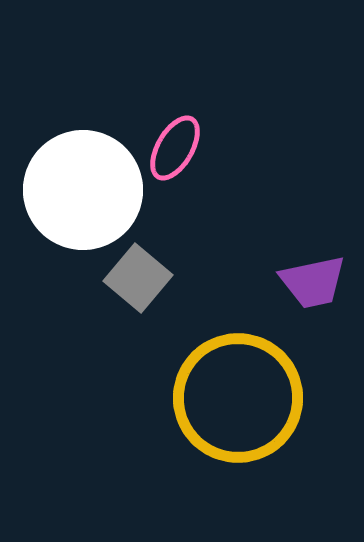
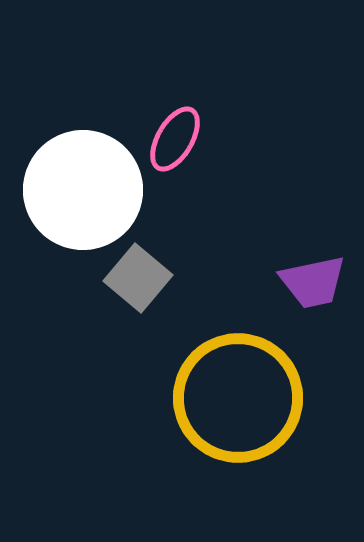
pink ellipse: moved 9 px up
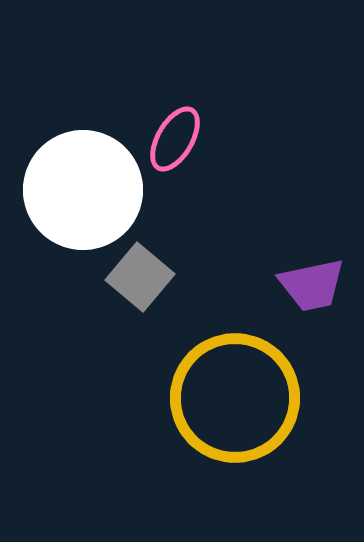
gray square: moved 2 px right, 1 px up
purple trapezoid: moved 1 px left, 3 px down
yellow circle: moved 3 px left
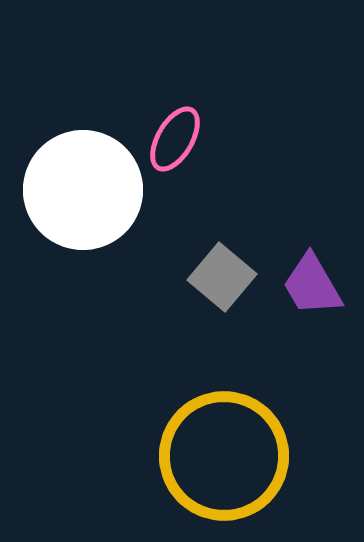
gray square: moved 82 px right
purple trapezoid: rotated 72 degrees clockwise
yellow circle: moved 11 px left, 58 px down
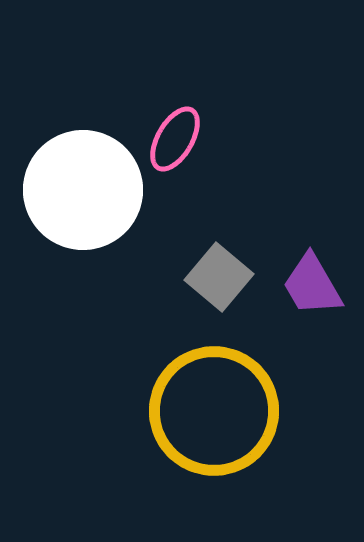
gray square: moved 3 px left
yellow circle: moved 10 px left, 45 px up
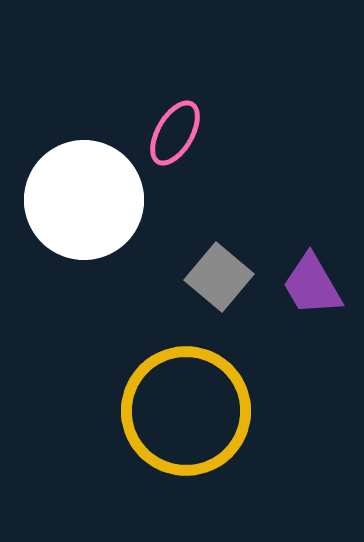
pink ellipse: moved 6 px up
white circle: moved 1 px right, 10 px down
yellow circle: moved 28 px left
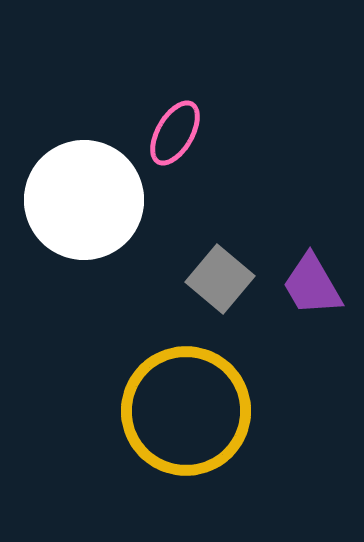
gray square: moved 1 px right, 2 px down
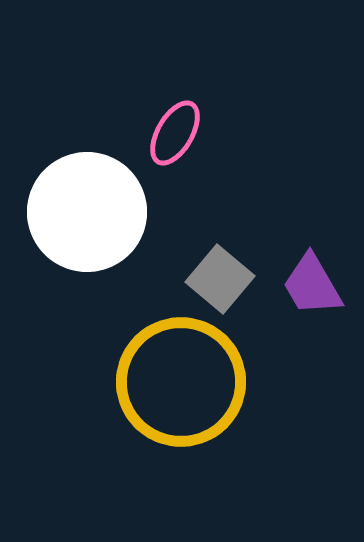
white circle: moved 3 px right, 12 px down
yellow circle: moved 5 px left, 29 px up
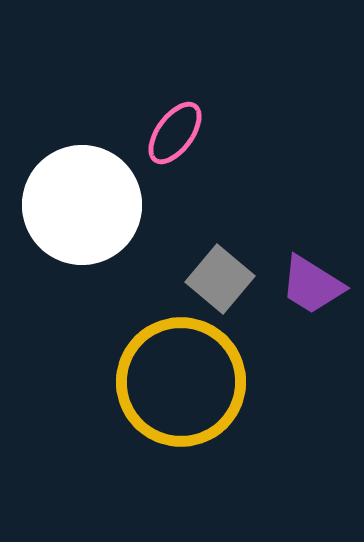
pink ellipse: rotated 6 degrees clockwise
white circle: moved 5 px left, 7 px up
purple trapezoid: rotated 28 degrees counterclockwise
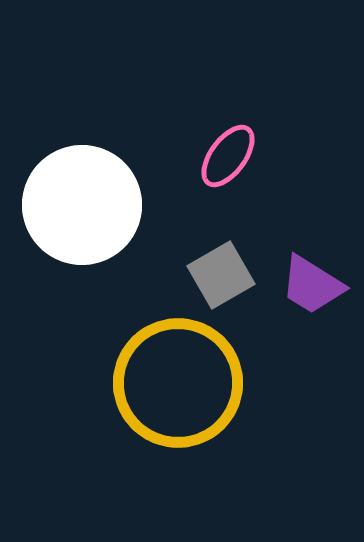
pink ellipse: moved 53 px right, 23 px down
gray square: moved 1 px right, 4 px up; rotated 20 degrees clockwise
yellow circle: moved 3 px left, 1 px down
